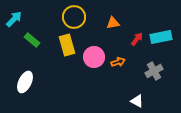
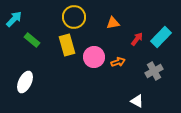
cyan rectangle: rotated 35 degrees counterclockwise
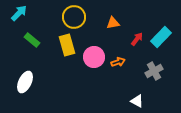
cyan arrow: moved 5 px right, 6 px up
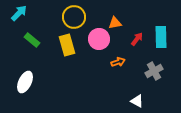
orange triangle: moved 2 px right
cyan rectangle: rotated 45 degrees counterclockwise
pink circle: moved 5 px right, 18 px up
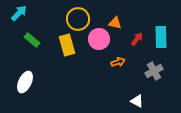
yellow circle: moved 4 px right, 2 px down
orange triangle: rotated 24 degrees clockwise
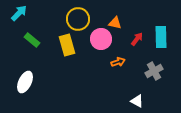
pink circle: moved 2 px right
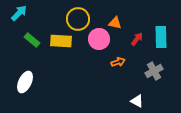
pink circle: moved 2 px left
yellow rectangle: moved 6 px left, 4 px up; rotated 70 degrees counterclockwise
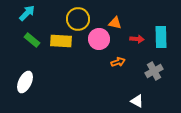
cyan arrow: moved 8 px right
red arrow: rotated 56 degrees clockwise
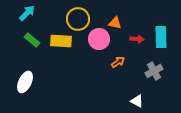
orange arrow: rotated 16 degrees counterclockwise
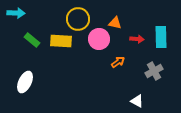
cyan arrow: moved 11 px left; rotated 48 degrees clockwise
